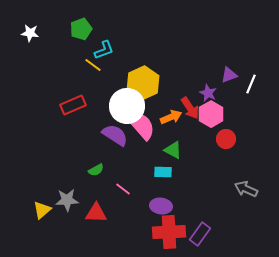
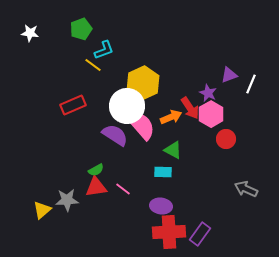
red triangle: moved 26 px up; rotated 10 degrees counterclockwise
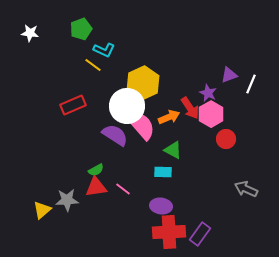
cyan L-shape: rotated 45 degrees clockwise
orange arrow: moved 2 px left
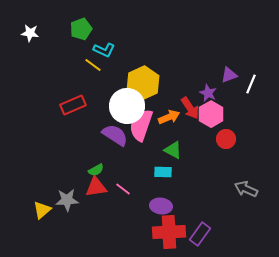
pink semicircle: rotated 120 degrees counterclockwise
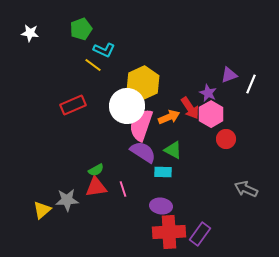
purple semicircle: moved 28 px right, 17 px down
pink line: rotated 35 degrees clockwise
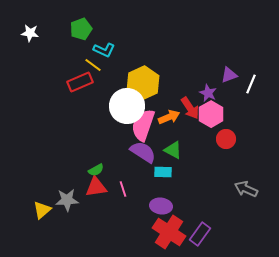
red rectangle: moved 7 px right, 23 px up
pink semicircle: moved 2 px right
red cross: rotated 36 degrees clockwise
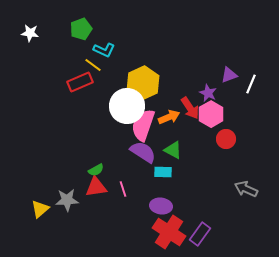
yellow triangle: moved 2 px left, 1 px up
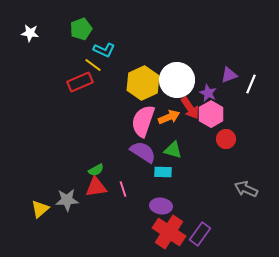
white circle: moved 50 px right, 26 px up
pink semicircle: moved 4 px up
green triangle: rotated 12 degrees counterclockwise
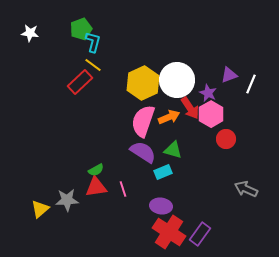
cyan L-shape: moved 11 px left, 8 px up; rotated 100 degrees counterclockwise
red rectangle: rotated 20 degrees counterclockwise
cyan rectangle: rotated 24 degrees counterclockwise
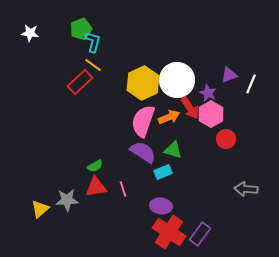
green semicircle: moved 1 px left, 4 px up
gray arrow: rotated 20 degrees counterclockwise
